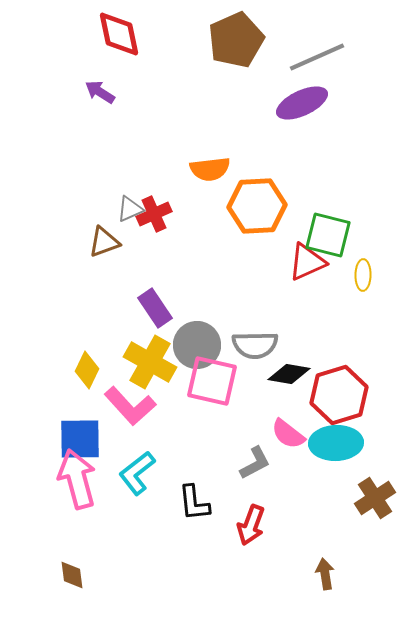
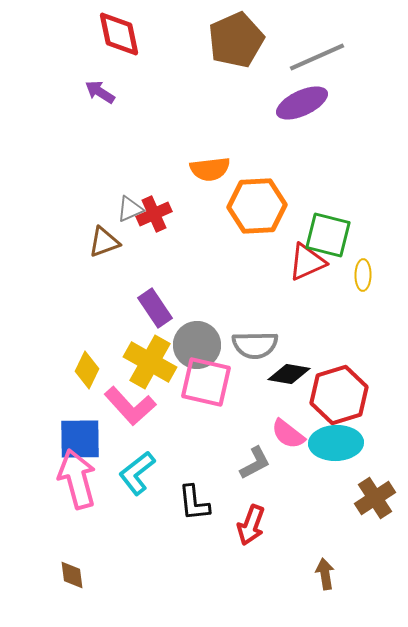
pink square: moved 6 px left, 1 px down
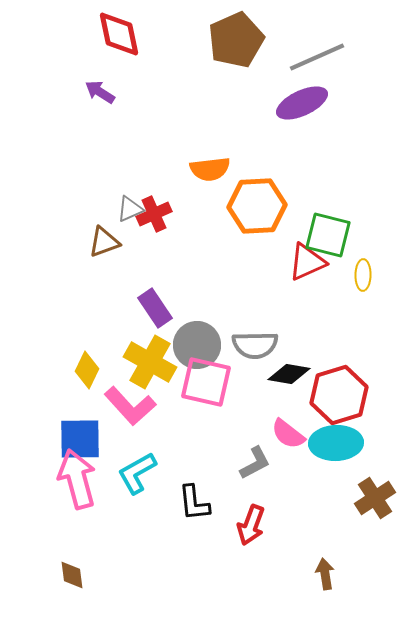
cyan L-shape: rotated 9 degrees clockwise
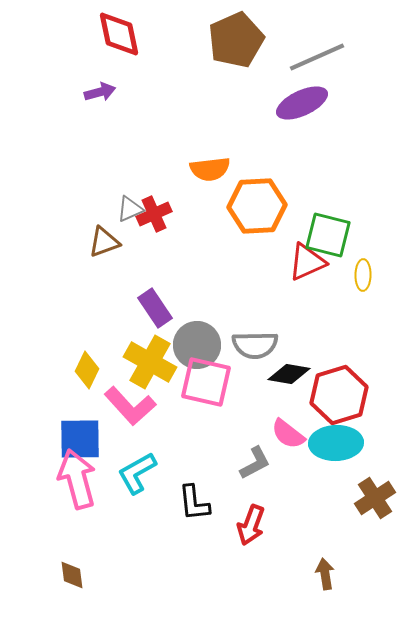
purple arrow: rotated 132 degrees clockwise
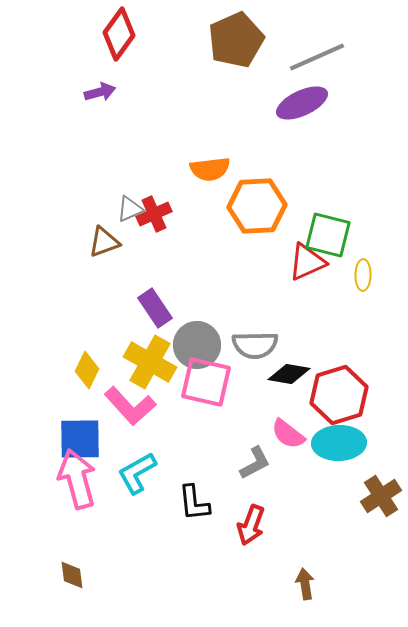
red diamond: rotated 48 degrees clockwise
cyan ellipse: moved 3 px right
brown cross: moved 6 px right, 2 px up
brown arrow: moved 20 px left, 10 px down
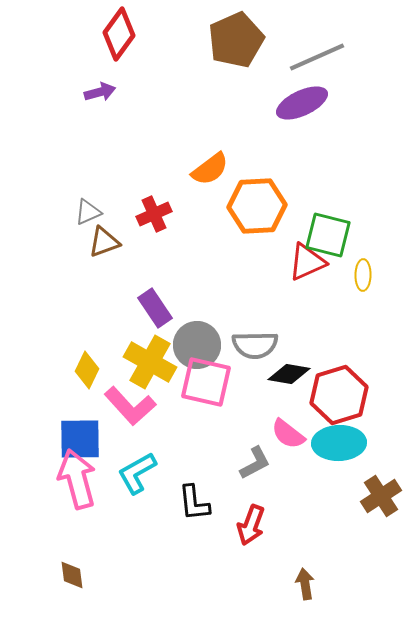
orange semicircle: rotated 30 degrees counterclockwise
gray triangle: moved 42 px left, 3 px down
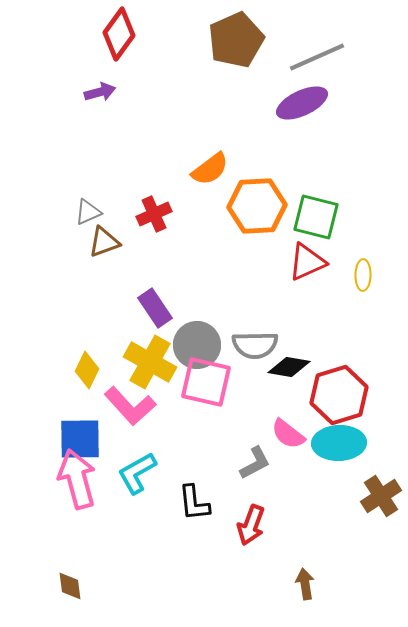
green square: moved 12 px left, 18 px up
black diamond: moved 7 px up
brown diamond: moved 2 px left, 11 px down
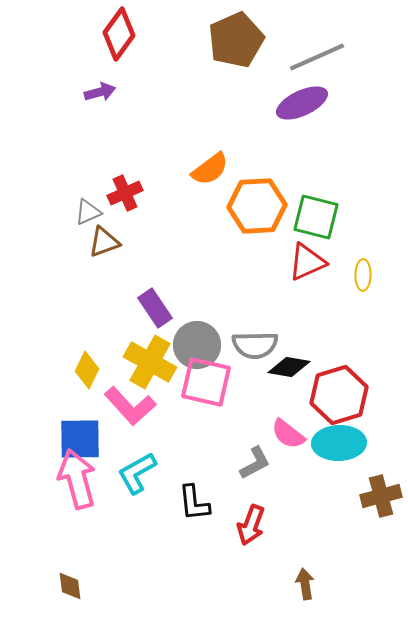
red cross: moved 29 px left, 21 px up
brown cross: rotated 18 degrees clockwise
